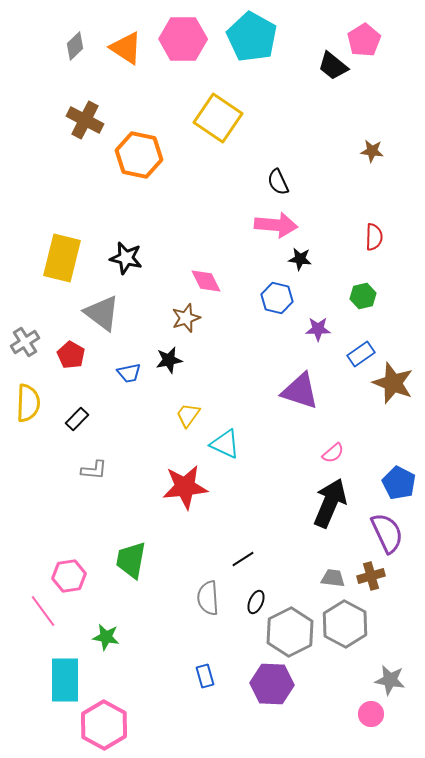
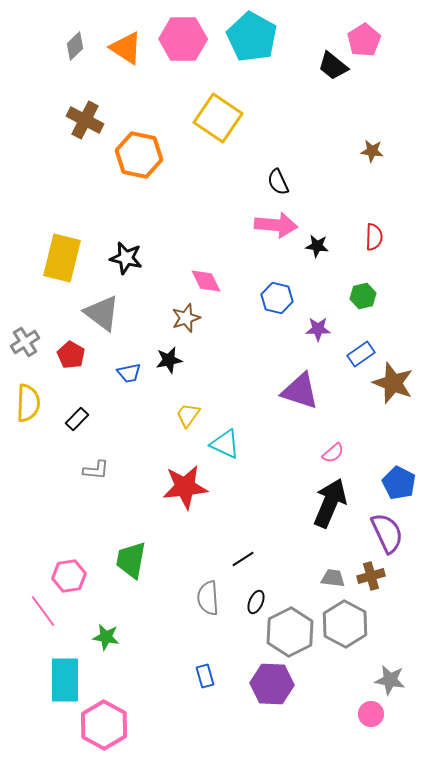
black star at (300, 259): moved 17 px right, 13 px up
gray L-shape at (94, 470): moved 2 px right
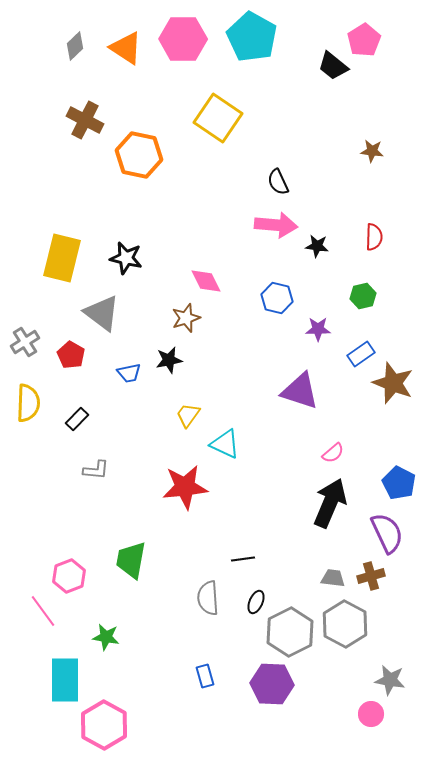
black line at (243, 559): rotated 25 degrees clockwise
pink hexagon at (69, 576): rotated 12 degrees counterclockwise
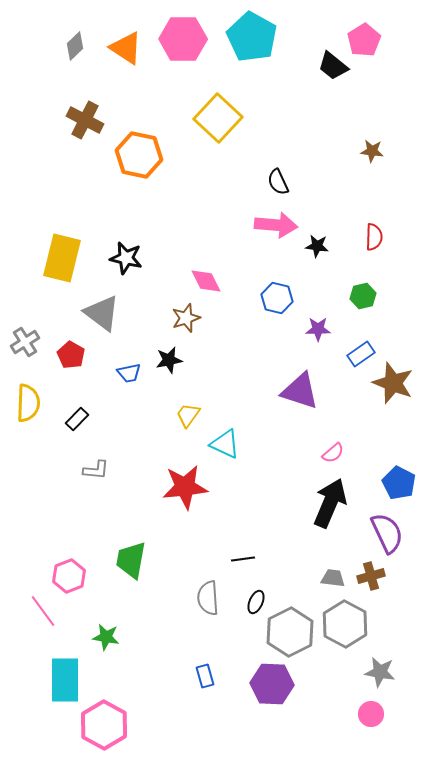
yellow square at (218, 118): rotated 9 degrees clockwise
gray star at (390, 680): moved 10 px left, 8 px up
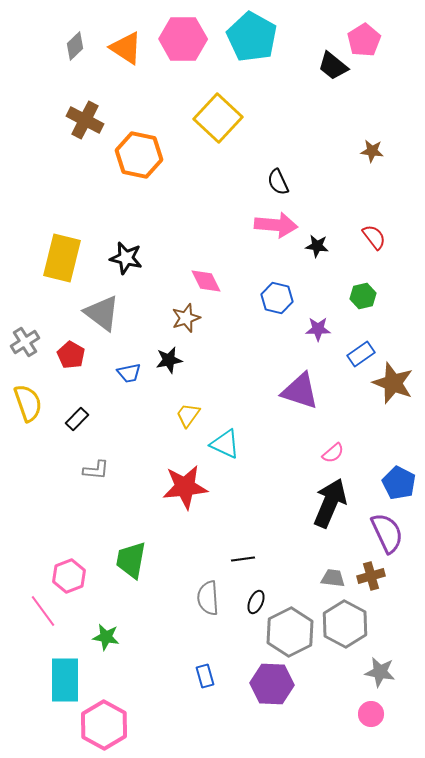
red semicircle at (374, 237): rotated 40 degrees counterclockwise
yellow semicircle at (28, 403): rotated 21 degrees counterclockwise
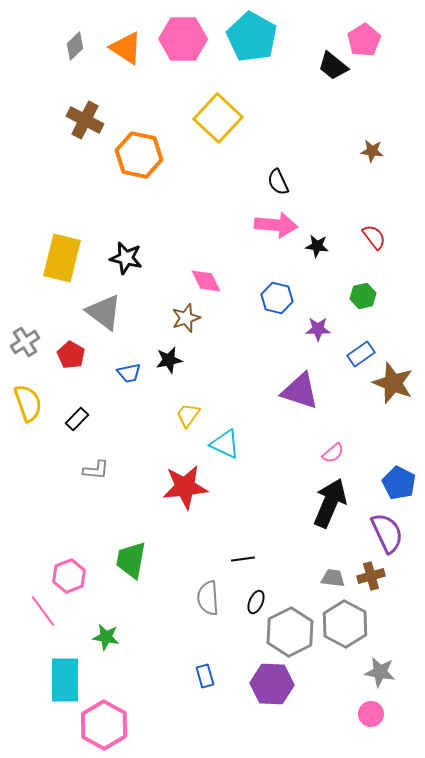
gray triangle at (102, 313): moved 2 px right, 1 px up
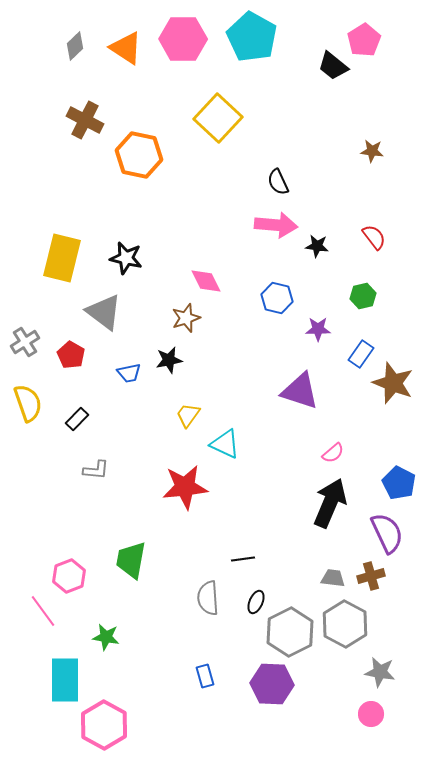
blue rectangle at (361, 354): rotated 20 degrees counterclockwise
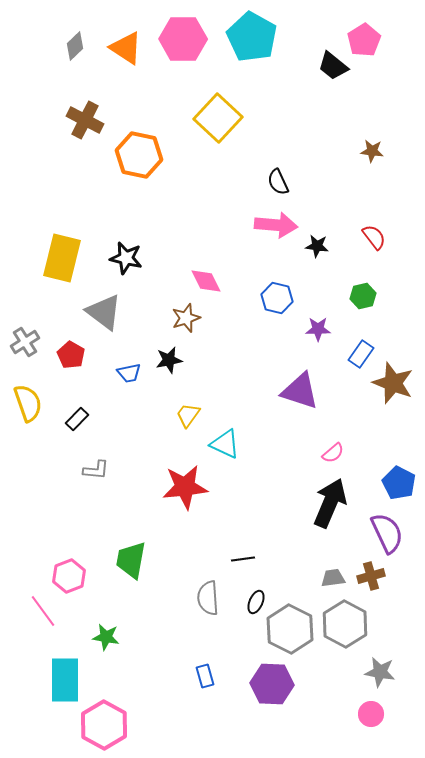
gray trapezoid at (333, 578): rotated 15 degrees counterclockwise
gray hexagon at (290, 632): moved 3 px up; rotated 6 degrees counterclockwise
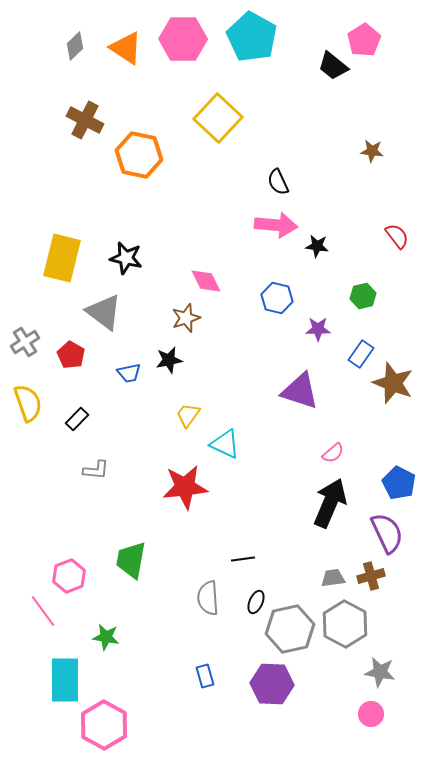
red semicircle at (374, 237): moved 23 px right, 1 px up
gray hexagon at (290, 629): rotated 21 degrees clockwise
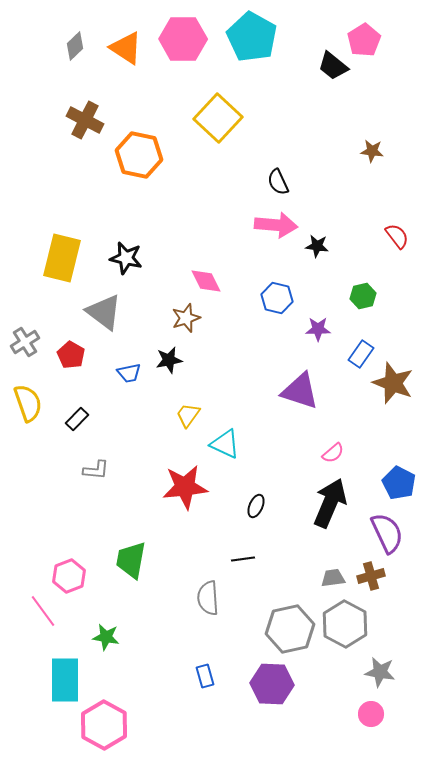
black ellipse at (256, 602): moved 96 px up
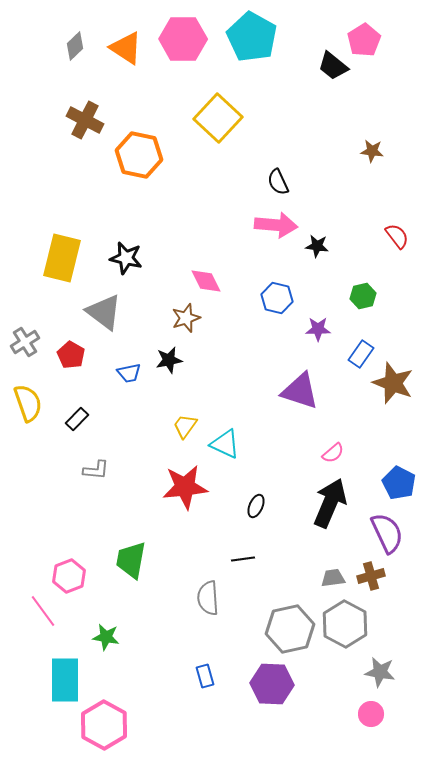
yellow trapezoid at (188, 415): moved 3 px left, 11 px down
